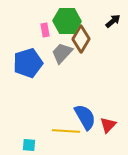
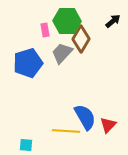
cyan square: moved 3 px left
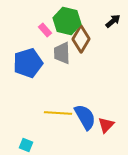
green hexagon: rotated 12 degrees clockwise
pink rectangle: rotated 32 degrees counterclockwise
gray trapezoid: rotated 45 degrees counterclockwise
red triangle: moved 2 px left
yellow line: moved 8 px left, 18 px up
cyan square: rotated 16 degrees clockwise
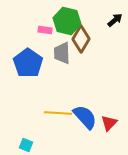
black arrow: moved 2 px right, 1 px up
pink rectangle: rotated 40 degrees counterclockwise
blue pentagon: rotated 20 degrees counterclockwise
blue semicircle: rotated 12 degrees counterclockwise
red triangle: moved 3 px right, 2 px up
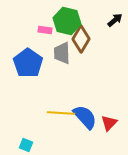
yellow line: moved 3 px right
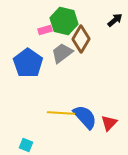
green hexagon: moved 3 px left
pink rectangle: rotated 24 degrees counterclockwise
gray trapezoid: rotated 55 degrees clockwise
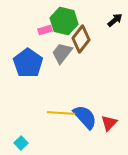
brown diamond: rotated 8 degrees clockwise
gray trapezoid: rotated 15 degrees counterclockwise
cyan square: moved 5 px left, 2 px up; rotated 24 degrees clockwise
